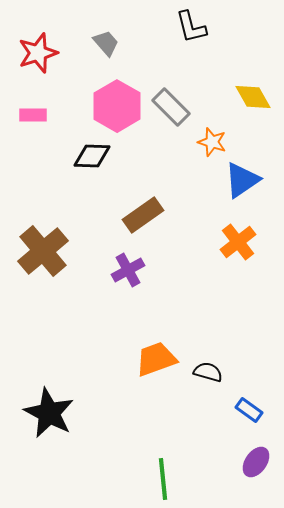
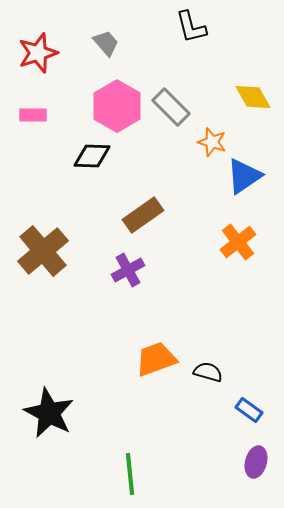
blue triangle: moved 2 px right, 4 px up
purple ellipse: rotated 20 degrees counterclockwise
green line: moved 33 px left, 5 px up
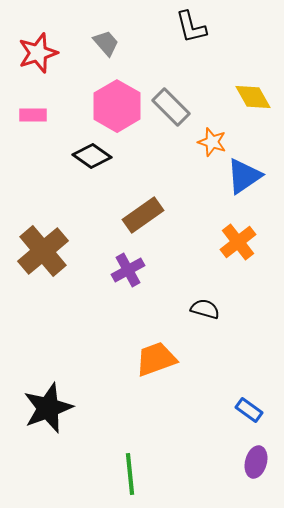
black diamond: rotated 33 degrees clockwise
black semicircle: moved 3 px left, 63 px up
black star: moved 1 px left, 5 px up; rotated 24 degrees clockwise
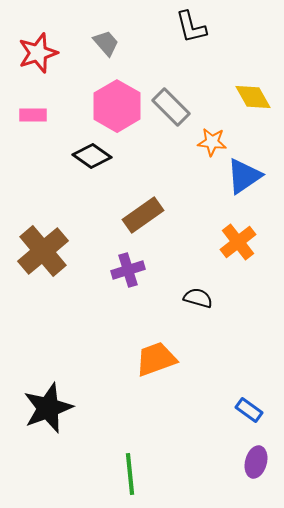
orange star: rotated 12 degrees counterclockwise
purple cross: rotated 12 degrees clockwise
black semicircle: moved 7 px left, 11 px up
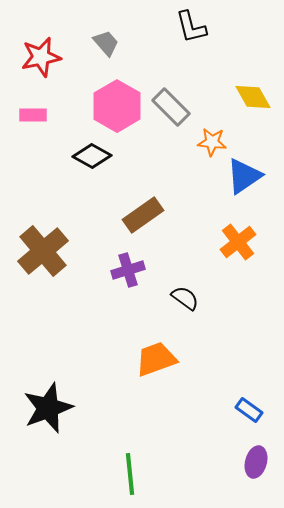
red star: moved 3 px right, 4 px down; rotated 6 degrees clockwise
black diamond: rotated 6 degrees counterclockwise
black semicircle: moved 13 px left; rotated 20 degrees clockwise
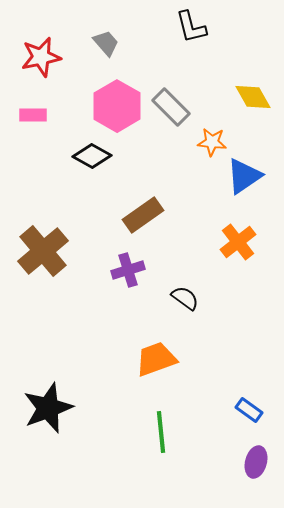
green line: moved 31 px right, 42 px up
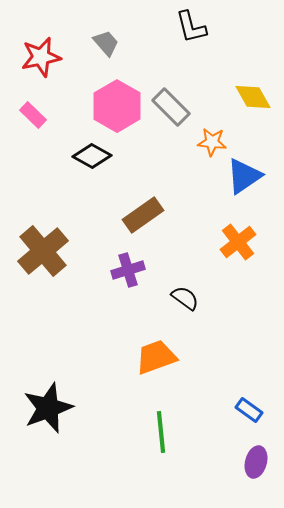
pink rectangle: rotated 44 degrees clockwise
orange trapezoid: moved 2 px up
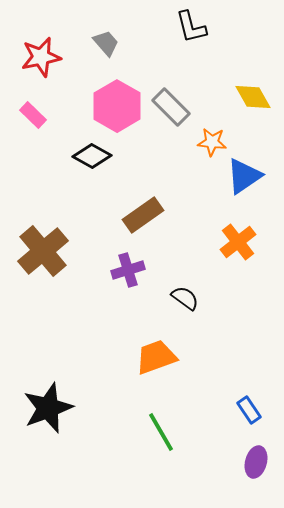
blue rectangle: rotated 20 degrees clockwise
green line: rotated 24 degrees counterclockwise
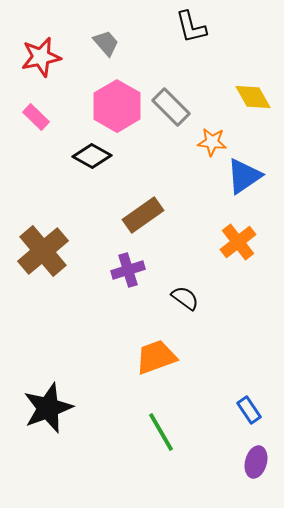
pink rectangle: moved 3 px right, 2 px down
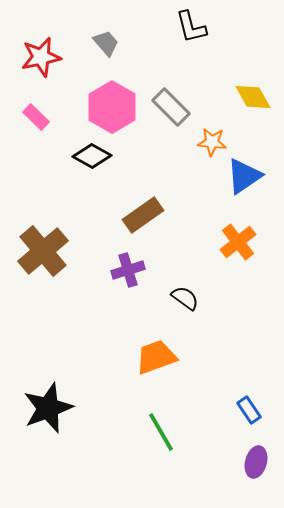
pink hexagon: moved 5 px left, 1 px down
